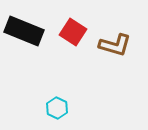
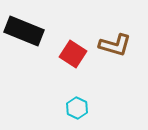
red square: moved 22 px down
cyan hexagon: moved 20 px right
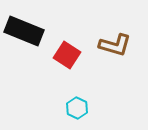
red square: moved 6 px left, 1 px down
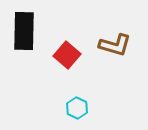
black rectangle: rotated 69 degrees clockwise
red square: rotated 8 degrees clockwise
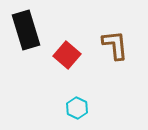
black rectangle: moved 2 px right, 1 px up; rotated 18 degrees counterclockwise
brown L-shape: rotated 112 degrees counterclockwise
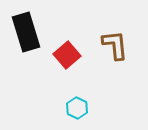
black rectangle: moved 2 px down
red square: rotated 8 degrees clockwise
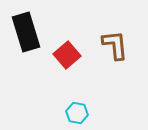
cyan hexagon: moved 5 px down; rotated 15 degrees counterclockwise
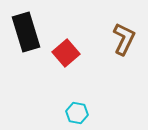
brown L-shape: moved 9 px right, 6 px up; rotated 32 degrees clockwise
red square: moved 1 px left, 2 px up
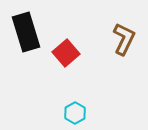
cyan hexagon: moved 2 px left; rotated 20 degrees clockwise
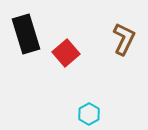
black rectangle: moved 2 px down
cyan hexagon: moved 14 px right, 1 px down
